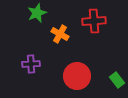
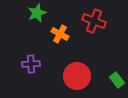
red cross: rotated 25 degrees clockwise
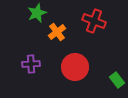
orange cross: moved 3 px left, 2 px up; rotated 24 degrees clockwise
red circle: moved 2 px left, 9 px up
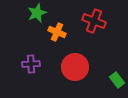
orange cross: rotated 30 degrees counterclockwise
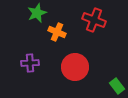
red cross: moved 1 px up
purple cross: moved 1 px left, 1 px up
green rectangle: moved 6 px down
